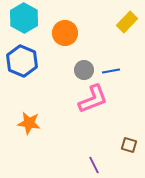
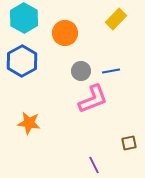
yellow rectangle: moved 11 px left, 3 px up
blue hexagon: rotated 8 degrees clockwise
gray circle: moved 3 px left, 1 px down
brown square: moved 2 px up; rotated 28 degrees counterclockwise
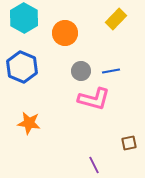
blue hexagon: moved 6 px down; rotated 8 degrees counterclockwise
pink L-shape: moved 1 px right; rotated 36 degrees clockwise
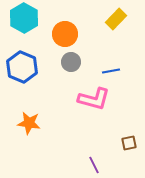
orange circle: moved 1 px down
gray circle: moved 10 px left, 9 px up
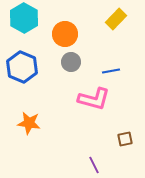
brown square: moved 4 px left, 4 px up
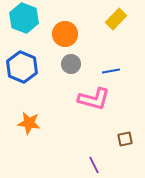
cyan hexagon: rotated 8 degrees counterclockwise
gray circle: moved 2 px down
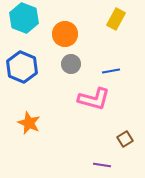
yellow rectangle: rotated 15 degrees counterclockwise
orange star: rotated 15 degrees clockwise
brown square: rotated 21 degrees counterclockwise
purple line: moved 8 px right; rotated 54 degrees counterclockwise
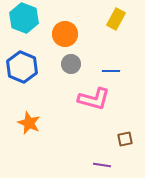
blue line: rotated 12 degrees clockwise
brown square: rotated 21 degrees clockwise
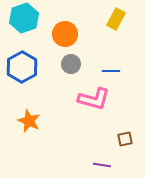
cyan hexagon: rotated 20 degrees clockwise
blue hexagon: rotated 8 degrees clockwise
orange star: moved 2 px up
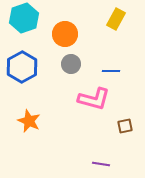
brown square: moved 13 px up
purple line: moved 1 px left, 1 px up
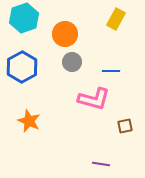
gray circle: moved 1 px right, 2 px up
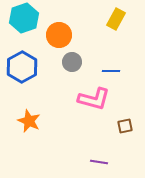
orange circle: moved 6 px left, 1 px down
purple line: moved 2 px left, 2 px up
